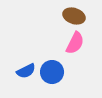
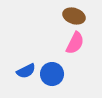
blue circle: moved 2 px down
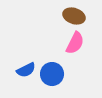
blue semicircle: moved 1 px up
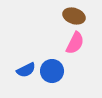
blue circle: moved 3 px up
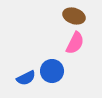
blue semicircle: moved 8 px down
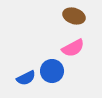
pink semicircle: moved 2 px left, 5 px down; rotated 35 degrees clockwise
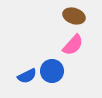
pink semicircle: moved 3 px up; rotated 20 degrees counterclockwise
blue semicircle: moved 1 px right, 2 px up
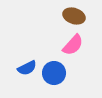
blue circle: moved 2 px right, 2 px down
blue semicircle: moved 8 px up
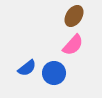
brown ellipse: rotated 75 degrees counterclockwise
blue semicircle: rotated 12 degrees counterclockwise
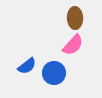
brown ellipse: moved 1 px right, 2 px down; rotated 35 degrees counterclockwise
blue semicircle: moved 2 px up
